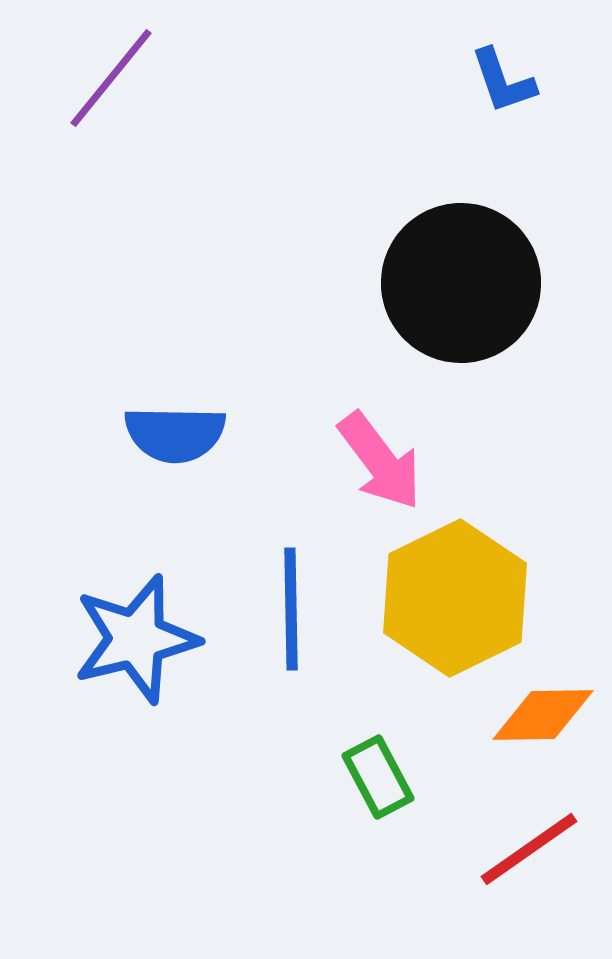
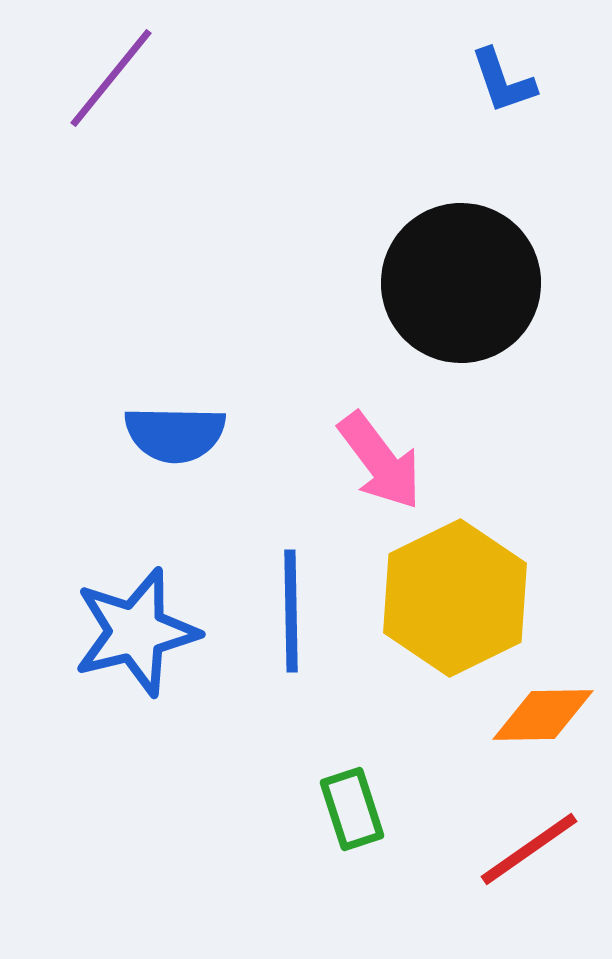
blue line: moved 2 px down
blue star: moved 7 px up
green rectangle: moved 26 px left, 32 px down; rotated 10 degrees clockwise
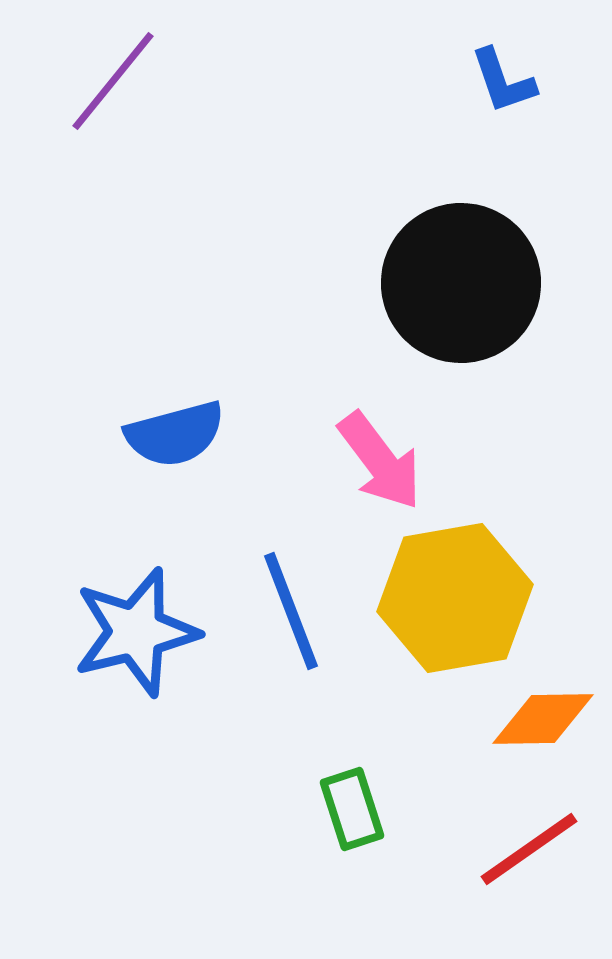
purple line: moved 2 px right, 3 px down
blue semicircle: rotated 16 degrees counterclockwise
yellow hexagon: rotated 16 degrees clockwise
blue line: rotated 20 degrees counterclockwise
orange diamond: moved 4 px down
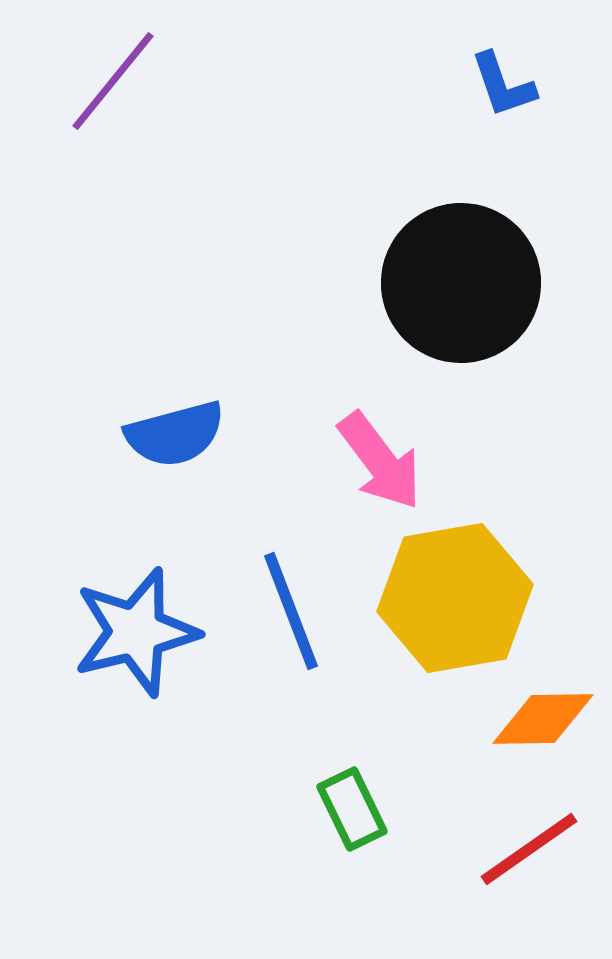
blue L-shape: moved 4 px down
green rectangle: rotated 8 degrees counterclockwise
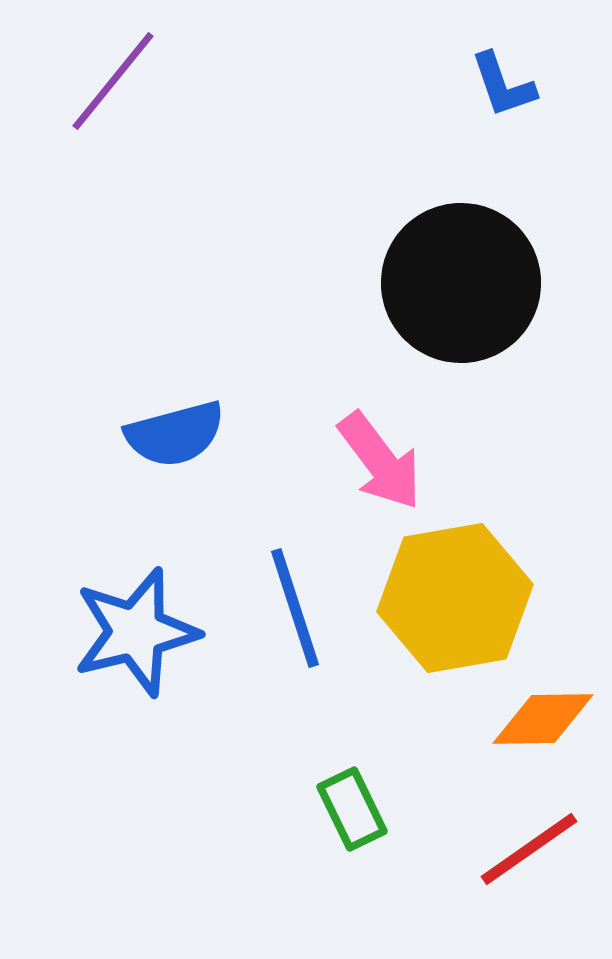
blue line: moved 4 px right, 3 px up; rotated 3 degrees clockwise
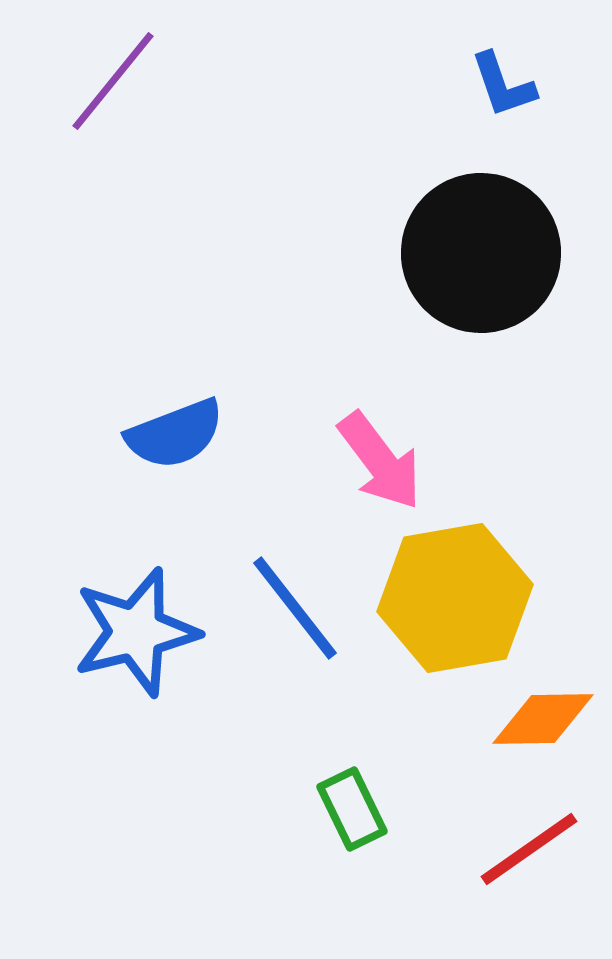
black circle: moved 20 px right, 30 px up
blue semicircle: rotated 6 degrees counterclockwise
blue line: rotated 20 degrees counterclockwise
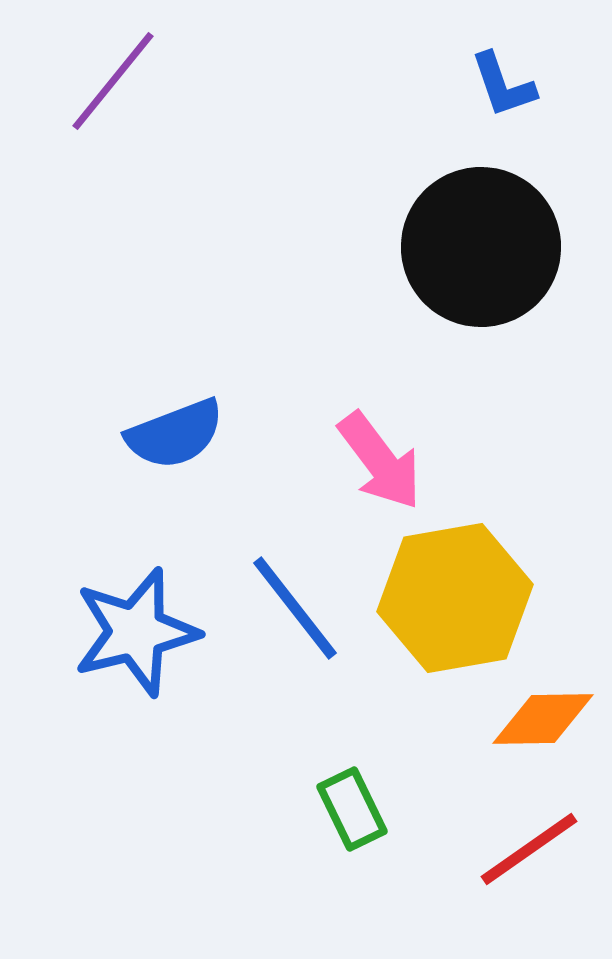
black circle: moved 6 px up
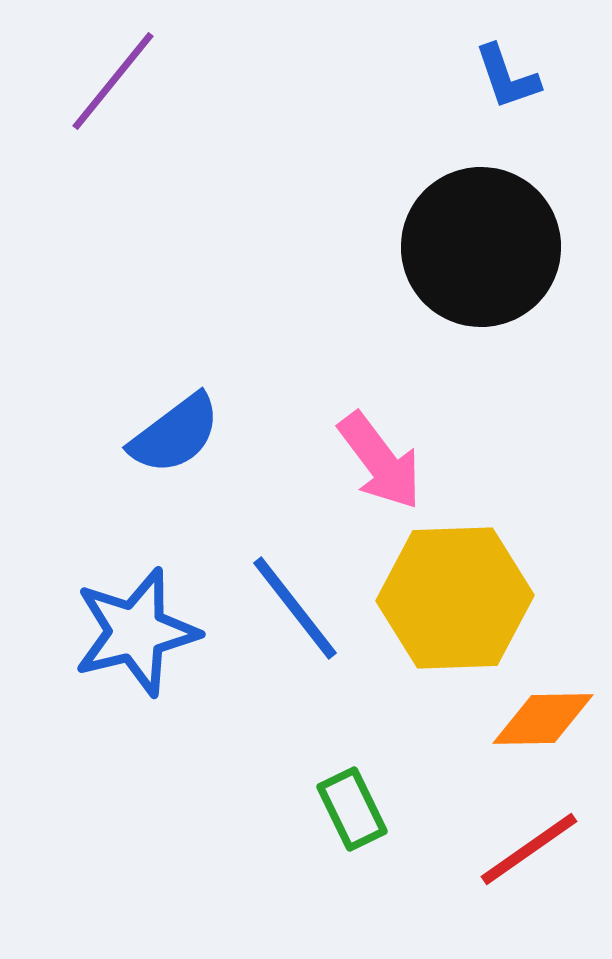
blue L-shape: moved 4 px right, 8 px up
blue semicircle: rotated 16 degrees counterclockwise
yellow hexagon: rotated 8 degrees clockwise
